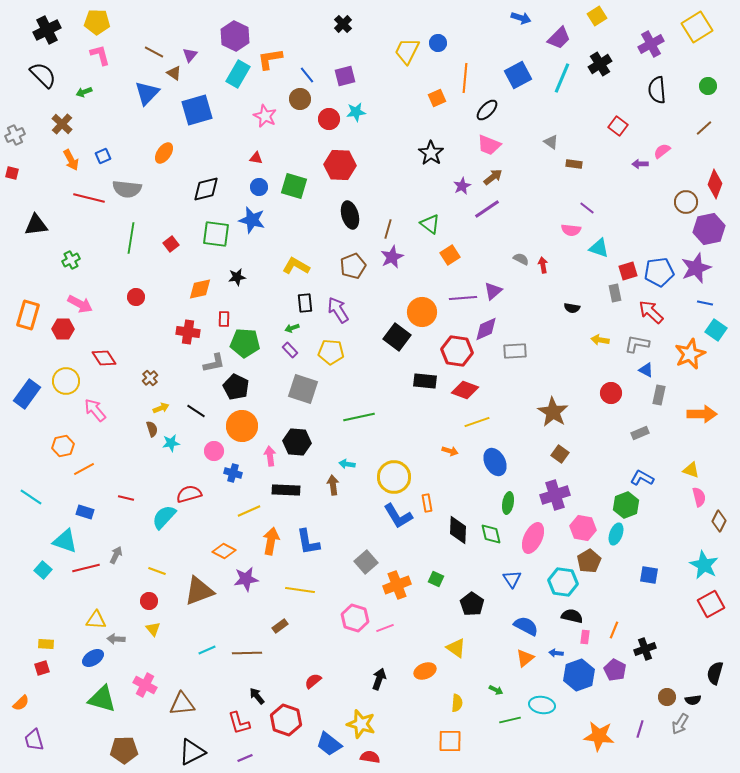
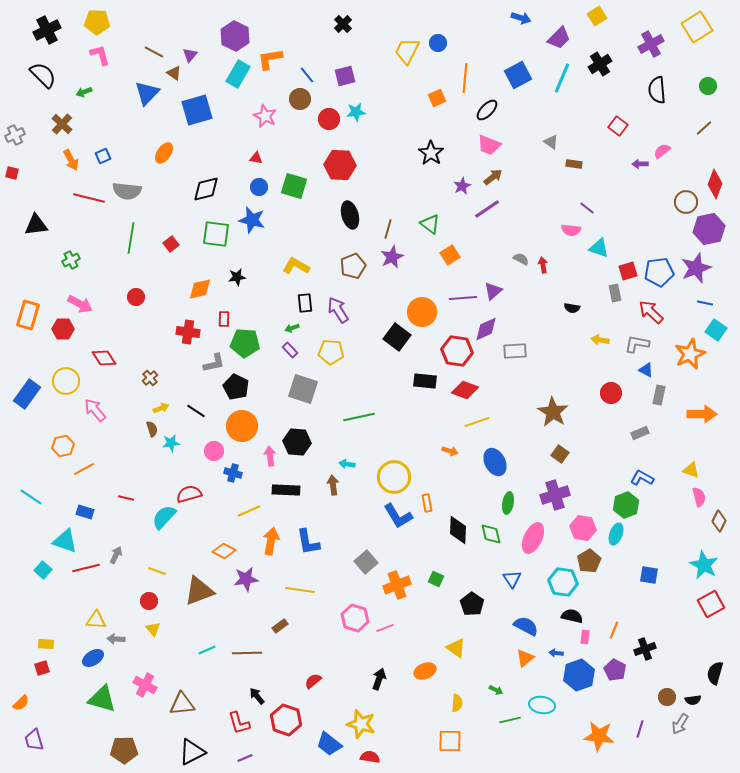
gray semicircle at (127, 189): moved 2 px down
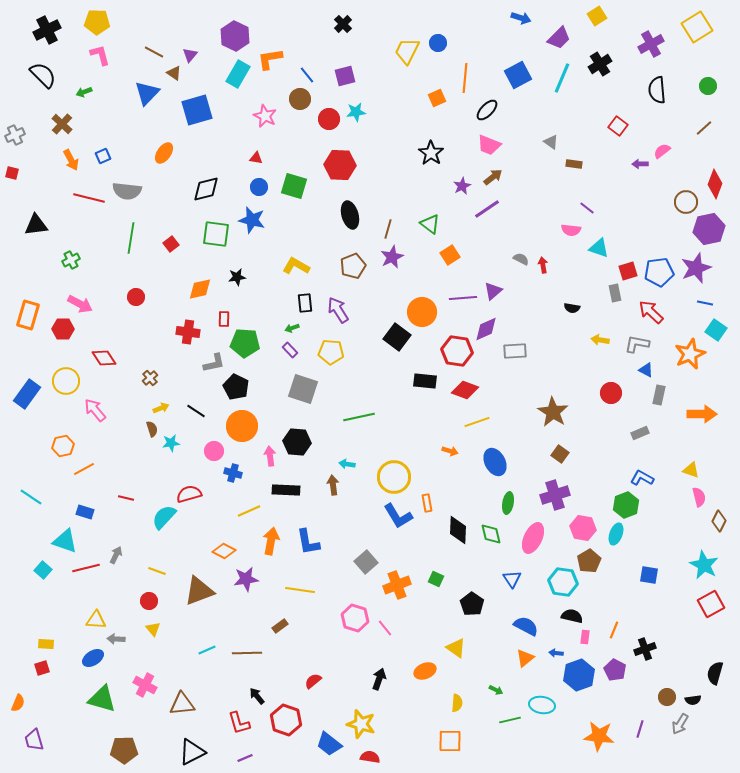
pink line at (385, 628): rotated 72 degrees clockwise
orange semicircle at (21, 703): moved 3 px left; rotated 24 degrees counterclockwise
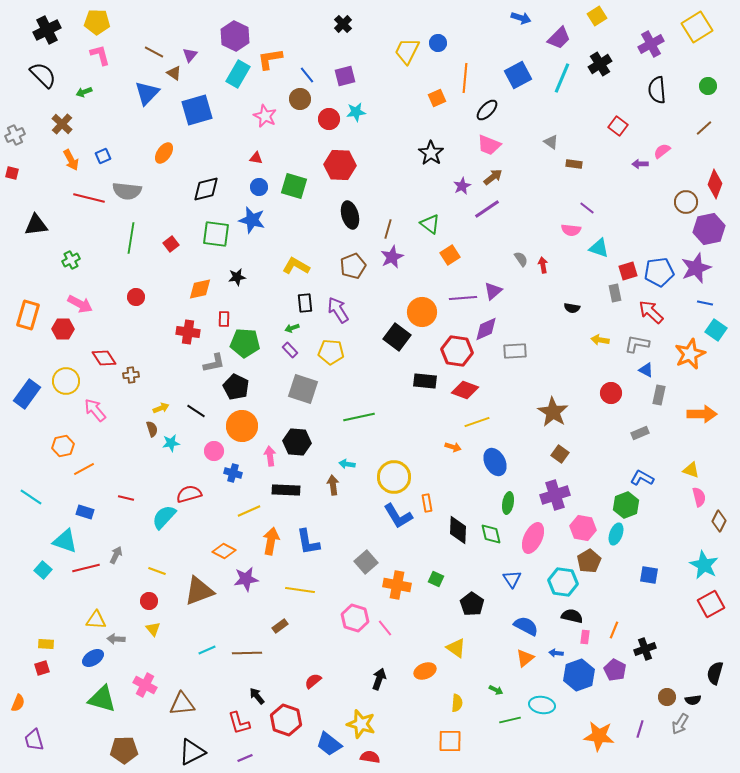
gray semicircle at (521, 259): rotated 28 degrees clockwise
brown cross at (150, 378): moved 19 px left, 3 px up; rotated 35 degrees clockwise
orange arrow at (450, 451): moved 3 px right, 4 px up
orange cross at (397, 585): rotated 32 degrees clockwise
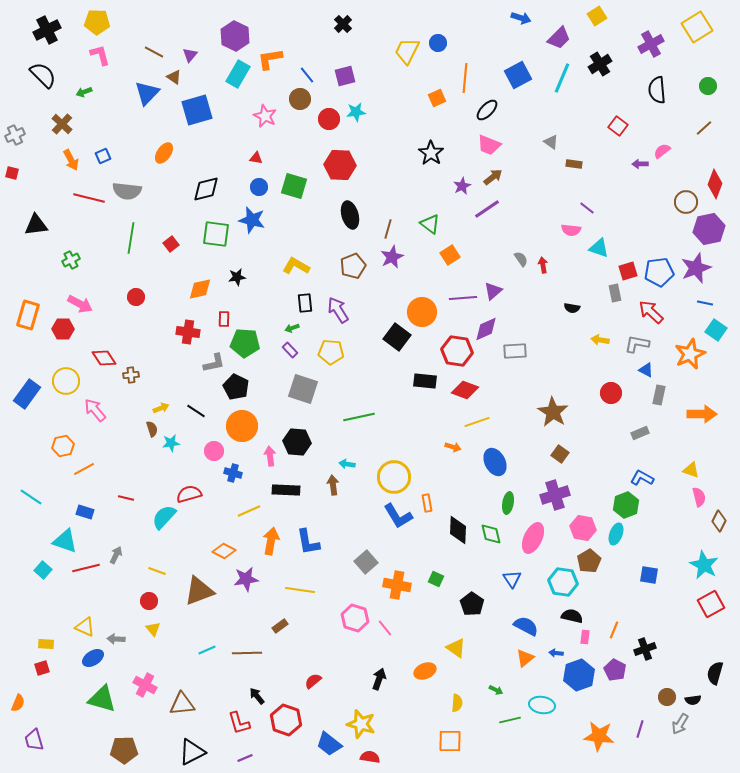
brown triangle at (174, 73): moved 4 px down
yellow triangle at (96, 620): moved 11 px left, 7 px down; rotated 20 degrees clockwise
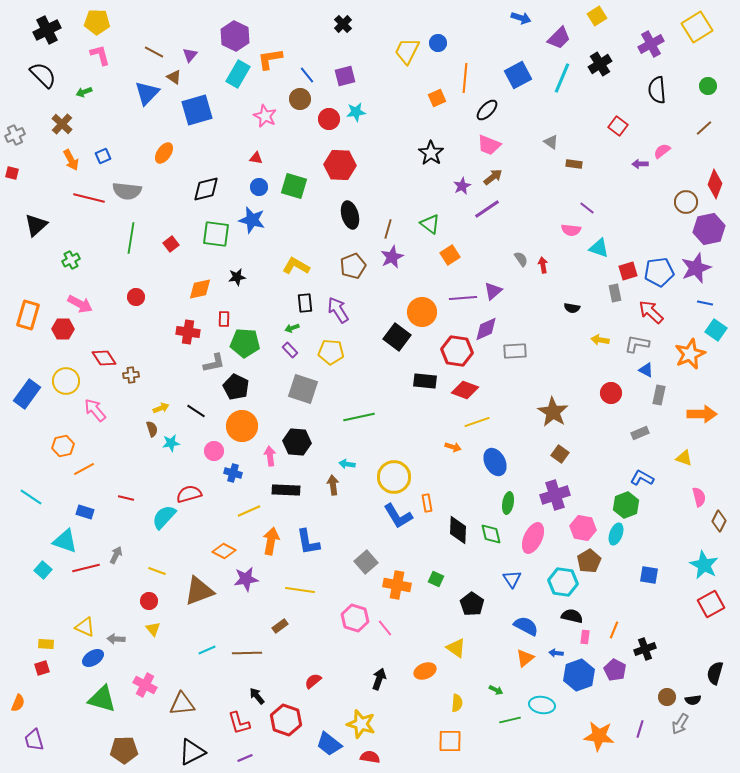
black triangle at (36, 225): rotated 35 degrees counterclockwise
yellow triangle at (691, 470): moved 7 px left, 12 px up
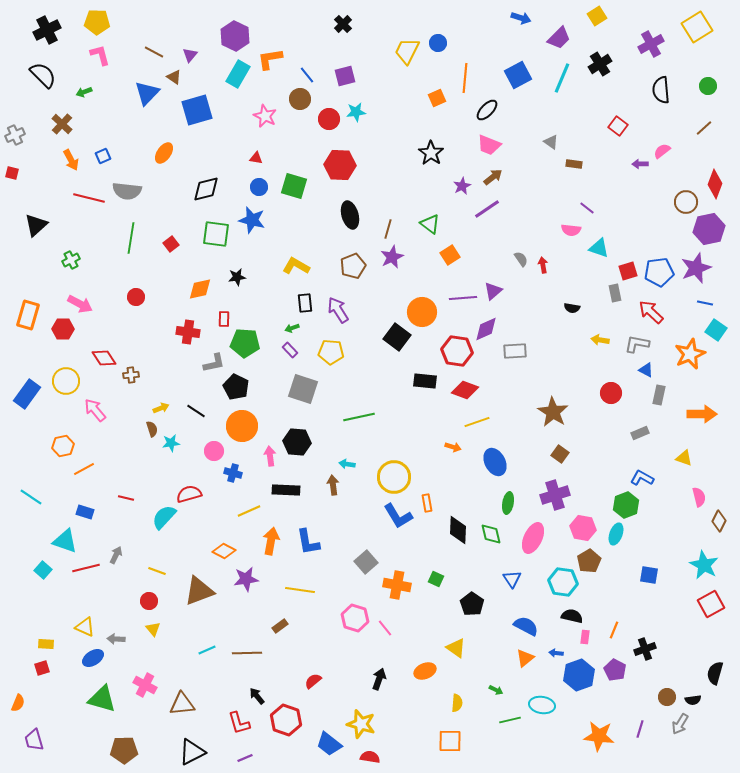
black semicircle at (657, 90): moved 4 px right
